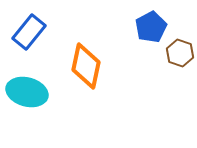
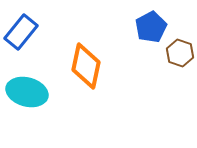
blue rectangle: moved 8 px left
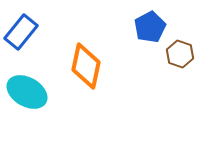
blue pentagon: moved 1 px left
brown hexagon: moved 1 px down
cyan ellipse: rotated 15 degrees clockwise
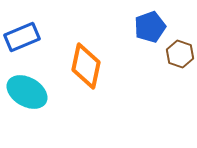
blue pentagon: rotated 8 degrees clockwise
blue rectangle: moved 1 px right, 5 px down; rotated 28 degrees clockwise
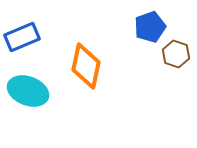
brown hexagon: moved 4 px left
cyan ellipse: moved 1 px right, 1 px up; rotated 9 degrees counterclockwise
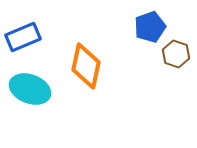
blue rectangle: moved 1 px right
cyan ellipse: moved 2 px right, 2 px up
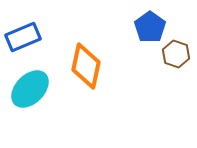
blue pentagon: rotated 16 degrees counterclockwise
cyan ellipse: rotated 66 degrees counterclockwise
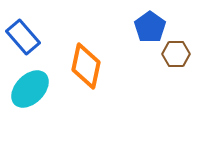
blue rectangle: rotated 72 degrees clockwise
brown hexagon: rotated 20 degrees counterclockwise
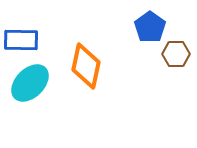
blue rectangle: moved 2 px left, 3 px down; rotated 48 degrees counterclockwise
cyan ellipse: moved 6 px up
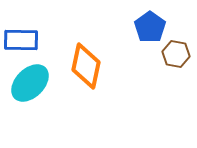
brown hexagon: rotated 12 degrees clockwise
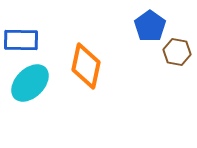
blue pentagon: moved 1 px up
brown hexagon: moved 1 px right, 2 px up
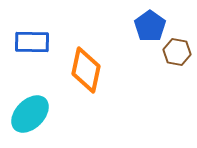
blue rectangle: moved 11 px right, 2 px down
orange diamond: moved 4 px down
cyan ellipse: moved 31 px down
